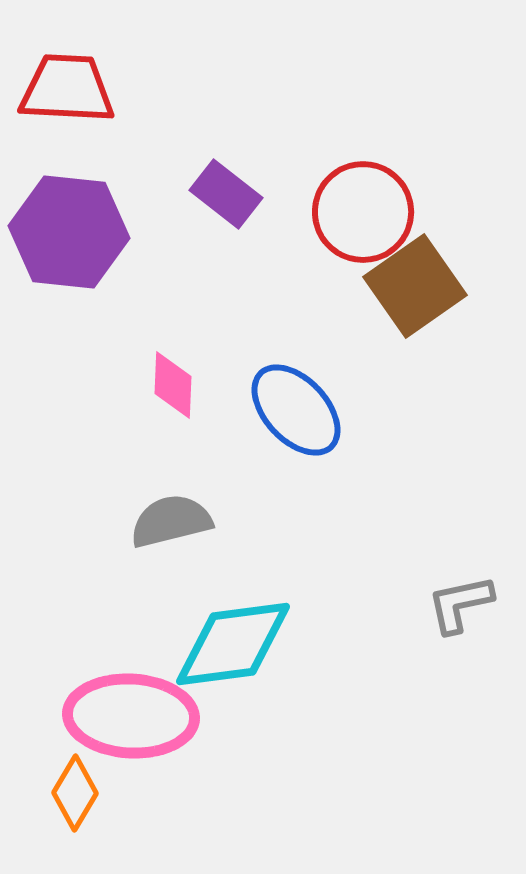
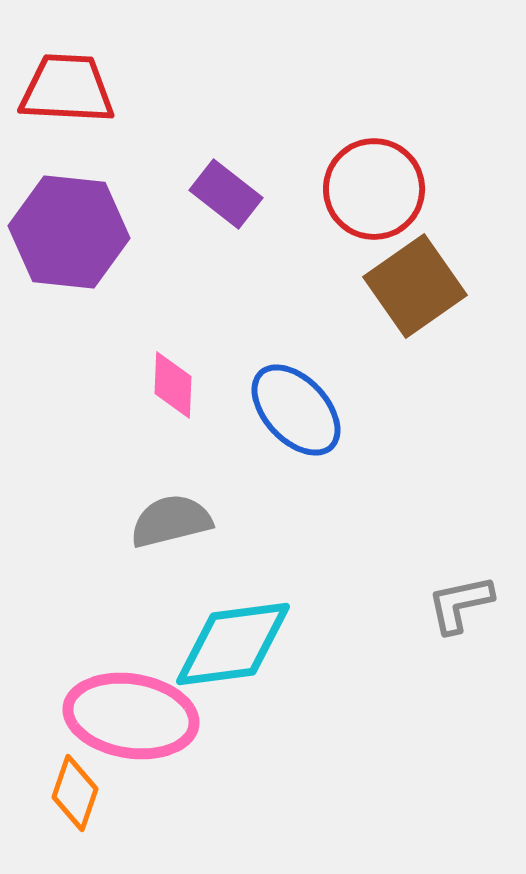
red circle: moved 11 px right, 23 px up
pink ellipse: rotated 6 degrees clockwise
orange diamond: rotated 12 degrees counterclockwise
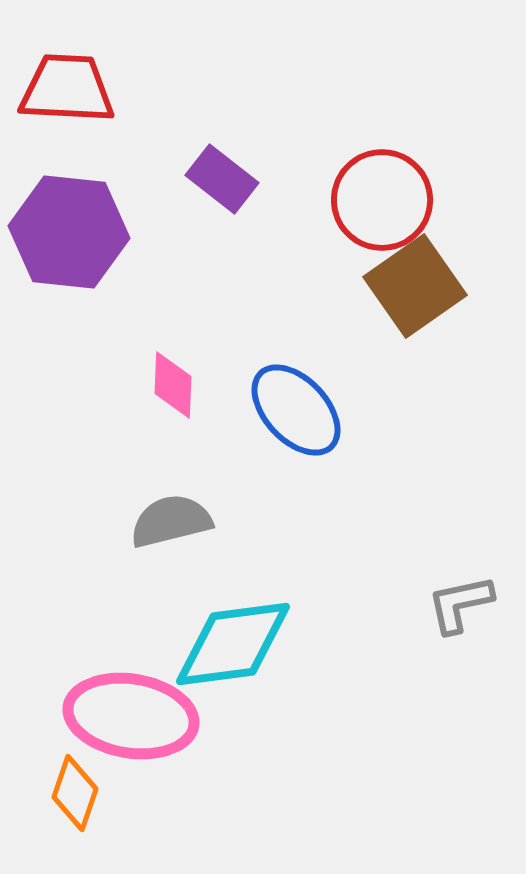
red circle: moved 8 px right, 11 px down
purple rectangle: moved 4 px left, 15 px up
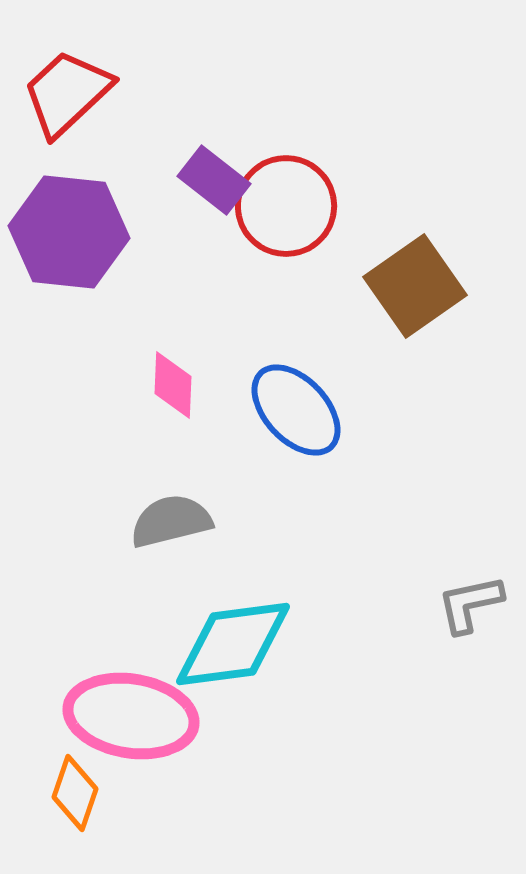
red trapezoid: moved 4 px down; rotated 46 degrees counterclockwise
purple rectangle: moved 8 px left, 1 px down
red circle: moved 96 px left, 6 px down
gray L-shape: moved 10 px right
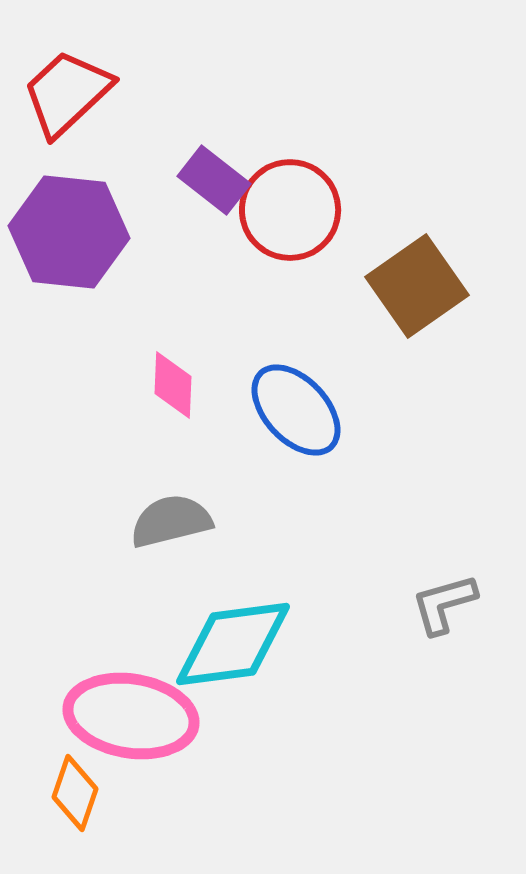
red circle: moved 4 px right, 4 px down
brown square: moved 2 px right
gray L-shape: moved 26 px left; rotated 4 degrees counterclockwise
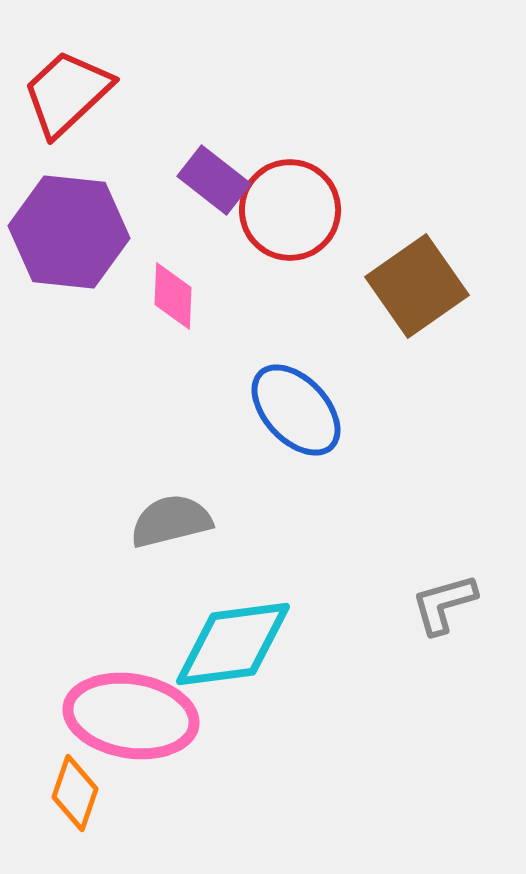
pink diamond: moved 89 px up
